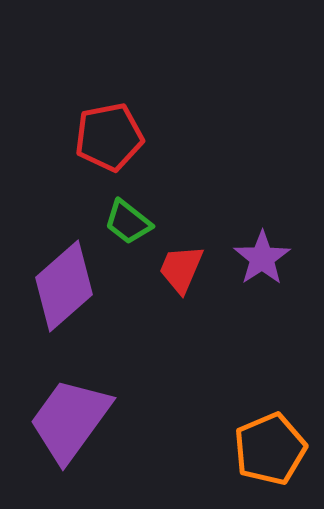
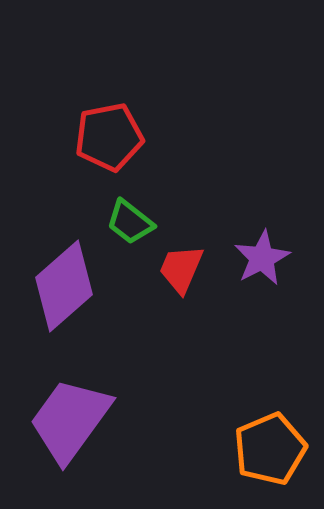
green trapezoid: moved 2 px right
purple star: rotated 6 degrees clockwise
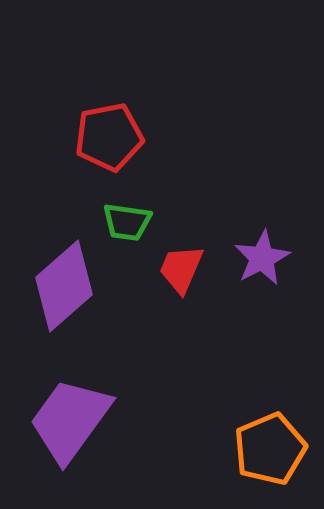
green trapezoid: moved 3 px left; rotated 30 degrees counterclockwise
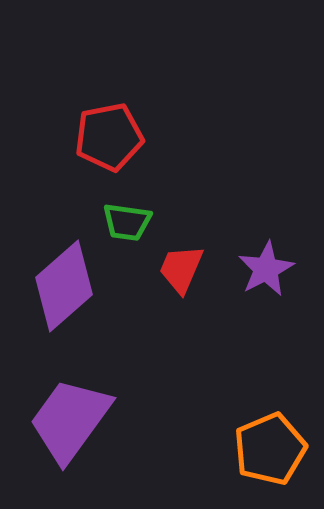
purple star: moved 4 px right, 11 px down
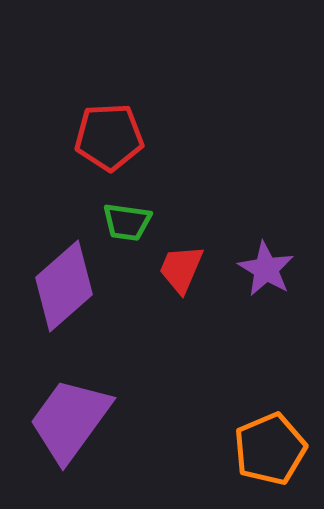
red pentagon: rotated 8 degrees clockwise
purple star: rotated 14 degrees counterclockwise
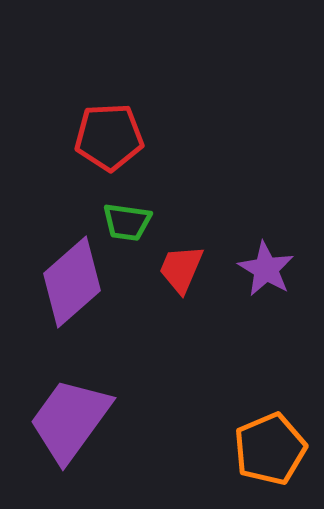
purple diamond: moved 8 px right, 4 px up
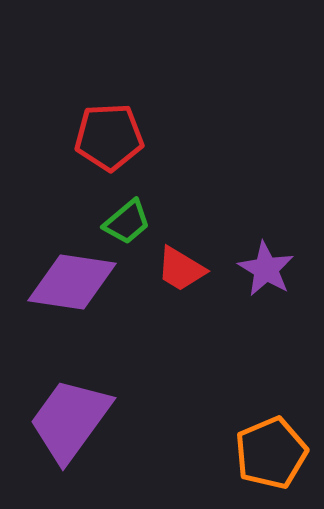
green trapezoid: rotated 48 degrees counterclockwise
red trapezoid: rotated 82 degrees counterclockwise
purple diamond: rotated 50 degrees clockwise
orange pentagon: moved 1 px right, 4 px down
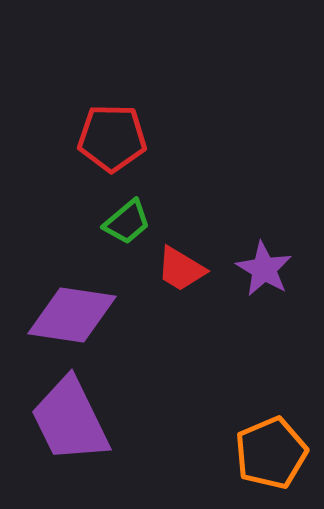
red pentagon: moved 3 px right, 1 px down; rotated 4 degrees clockwise
purple star: moved 2 px left
purple diamond: moved 33 px down
purple trapezoid: rotated 62 degrees counterclockwise
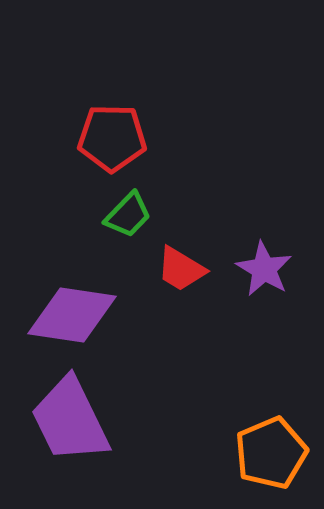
green trapezoid: moved 1 px right, 7 px up; rotated 6 degrees counterclockwise
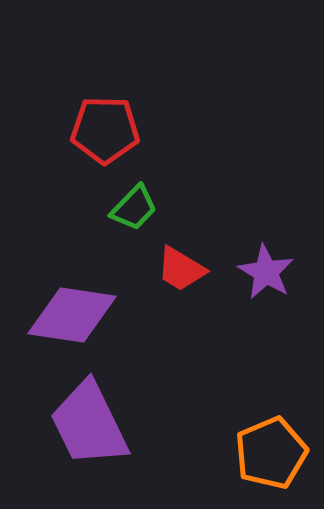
red pentagon: moved 7 px left, 8 px up
green trapezoid: moved 6 px right, 7 px up
purple star: moved 2 px right, 3 px down
purple trapezoid: moved 19 px right, 4 px down
